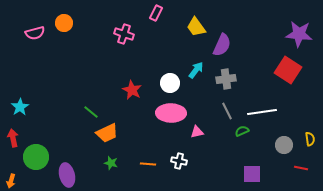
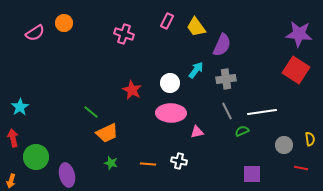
pink rectangle: moved 11 px right, 8 px down
pink semicircle: rotated 18 degrees counterclockwise
red square: moved 8 px right
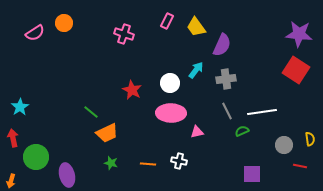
red line: moved 1 px left, 2 px up
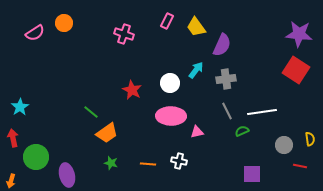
pink ellipse: moved 3 px down
orange trapezoid: rotated 10 degrees counterclockwise
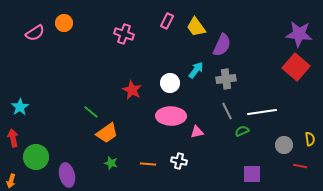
red square: moved 3 px up; rotated 8 degrees clockwise
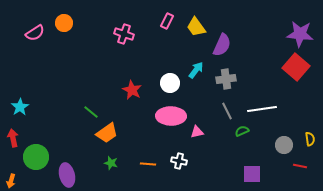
purple star: moved 1 px right
white line: moved 3 px up
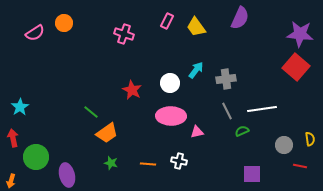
purple semicircle: moved 18 px right, 27 px up
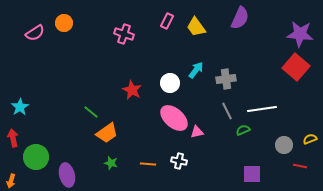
pink ellipse: moved 3 px right, 2 px down; rotated 40 degrees clockwise
green semicircle: moved 1 px right, 1 px up
yellow semicircle: rotated 104 degrees counterclockwise
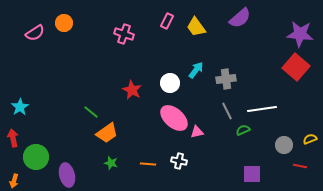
purple semicircle: rotated 25 degrees clockwise
orange arrow: moved 3 px right
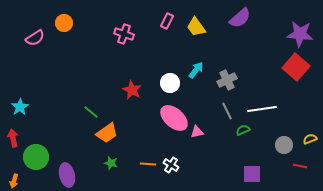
pink semicircle: moved 5 px down
gray cross: moved 1 px right, 1 px down; rotated 18 degrees counterclockwise
white cross: moved 8 px left, 4 px down; rotated 21 degrees clockwise
